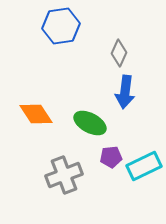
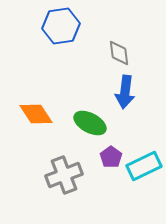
gray diamond: rotated 32 degrees counterclockwise
purple pentagon: rotated 30 degrees counterclockwise
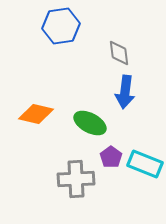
orange diamond: rotated 44 degrees counterclockwise
cyan rectangle: moved 1 px right, 2 px up; rotated 48 degrees clockwise
gray cross: moved 12 px right, 4 px down; rotated 18 degrees clockwise
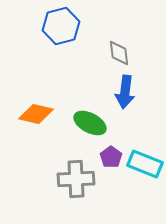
blue hexagon: rotated 6 degrees counterclockwise
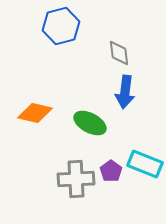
orange diamond: moved 1 px left, 1 px up
purple pentagon: moved 14 px down
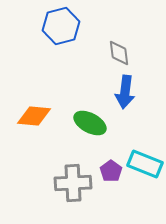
orange diamond: moved 1 px left, 3 px down; rotated 8 degrees counterclockwise
gray cross: moved 3 px left, 4 px down
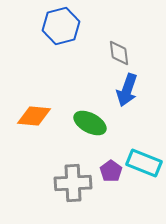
blue arrow: moved 2 px right, 2 px up; rotated 12 degrees clockwise
cyan rectangle: moved 1 px left, 1 px up
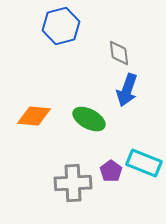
green ellipse: moved 1 px left, 4 px up
